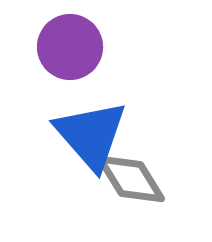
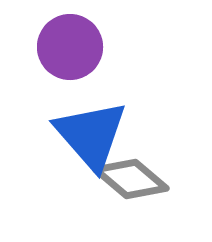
gray diamond: rotated 18 degrees counterclockwise
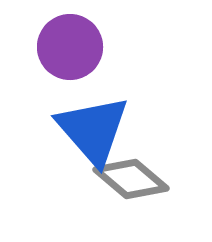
blue triangle: moved 2 px right, 5 px up
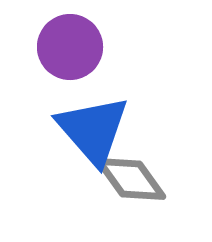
gray diamond: rotated 14 degrees clockwise
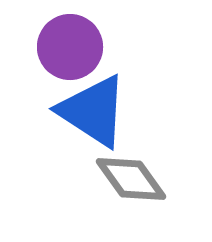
blue triangle: moved 19 px up; rotated 16 degrees counterclockwise
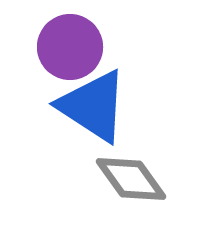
blue triangle: moved 5 px up
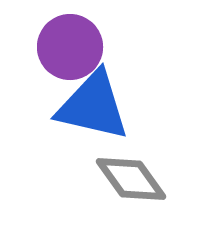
blue triangle: rotated 20 degrees counterclockwise
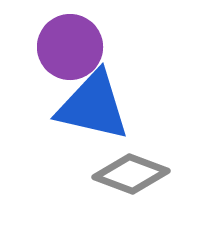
gray diamond: moved 5 px up; rotated 34 degrees counterclockwise
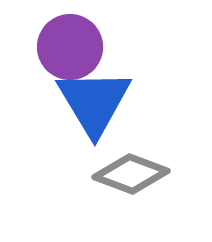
blue triangle: moved 1 px right, 4 px up; rotated 46 degrees clockwise
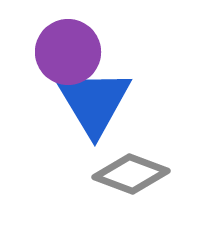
purple circle: moved 2 px left, 5 px down
